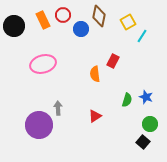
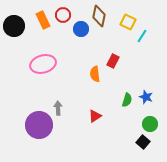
yellow square: rotated 35 degrees counterclockwise
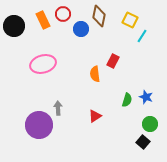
red circle: moved 1 px up
yellow square: moved 2 px right, 2 px up
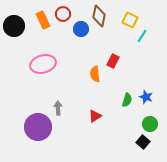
purple circle: moved 1 px left, 2 px down
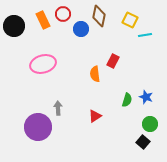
cyan line: moved 3 px right, 1 px up; rotated 48 degrees clockwise
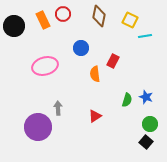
blue circle: moved 19 px down
cyan line: moved 1 px down
pink ellipse: moved 2 px right, 2 px down
black square: moved 3 px right
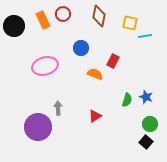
yellow square: moved 3 px down; rotated 14 degrees counterclockwise
orange semicircle: rotated 119 degrees clockwise
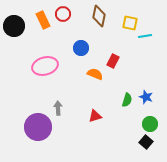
red triangle: rotated 16 degrees clockwise
